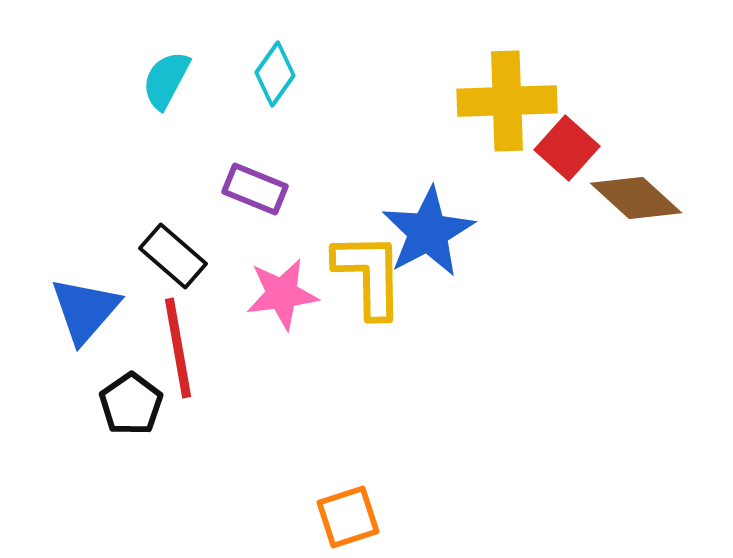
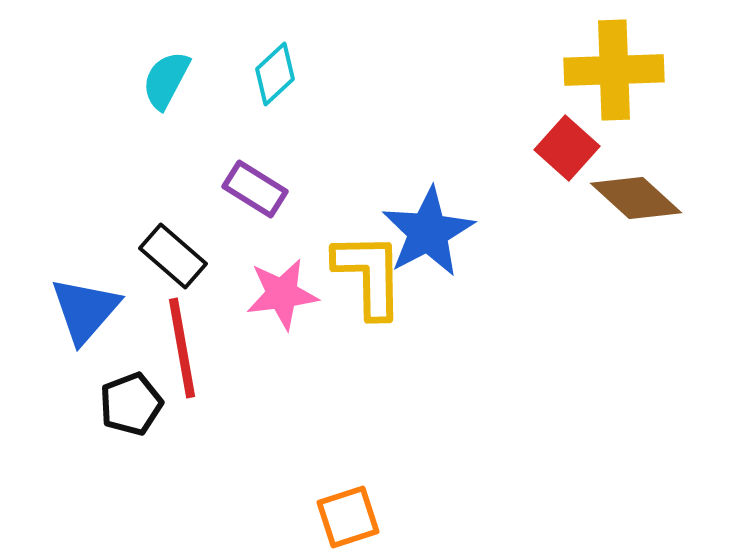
cyan diamond: rotated 12 degrees clockwise
yellow cross: moved 107 px right, 31 px up
purple rectangle: rotated 10 degrees clockwise
red line: moved 4 px right
black pentagon: rotated 14 degrees clockwise
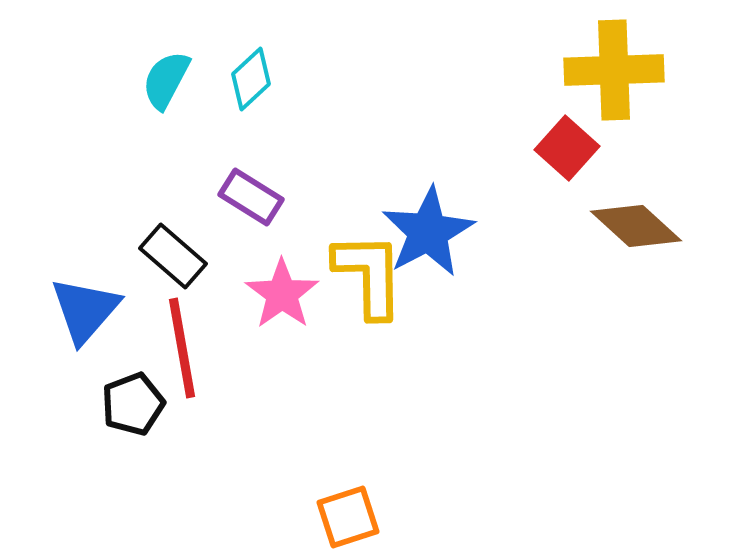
cyan diamond: moved 24 px left, 5 px down
purple rectangle: moved 4 px left, 8 px down
brown diamond: moved 28 px down
pink star: rotated 28 degrees counterclockwise
black pentagon: moved 2 px right
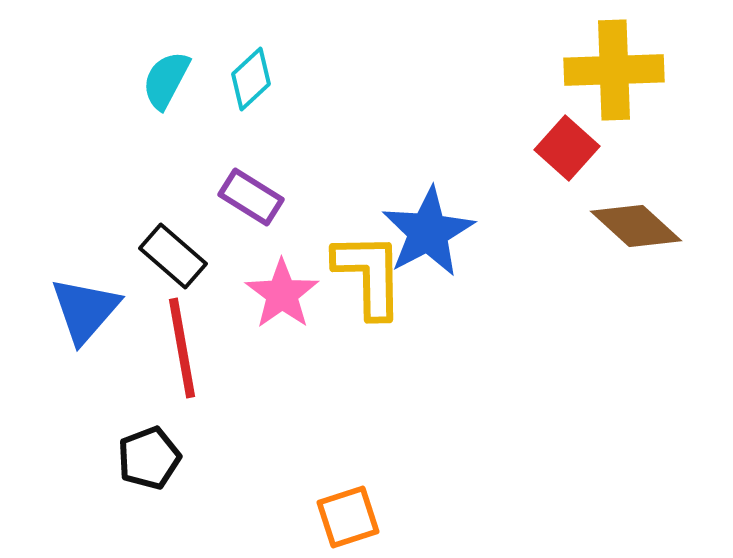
black pentagon: moved 16 px right, 54 px down
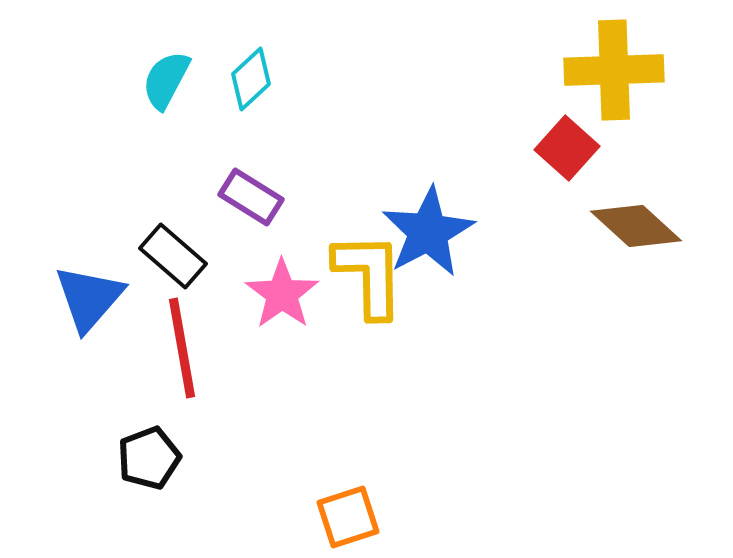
blue triangle: moved 4 px right, 12 px up
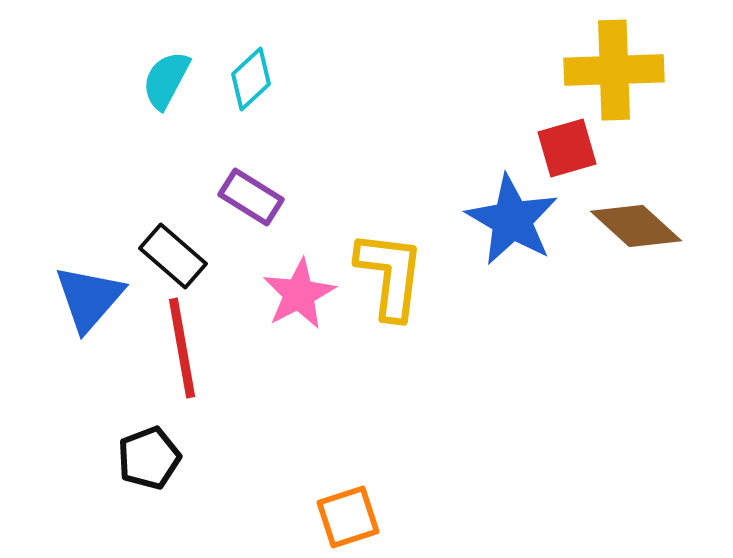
red square: rotated 32 degrees clockwise
blue star: moved 84 px right, 12 px up; rotated 14 degrees counterclockwise
yellow L-shape: moved 21 px right; rotated 8 degrees clockwise
pink star: moved 17 px right; rotated 8 degrees clockwise
